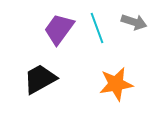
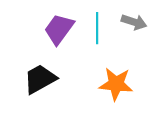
cyan line: rotated 20 degrees clockwise
orange star: rotated 16 degrees clockwise
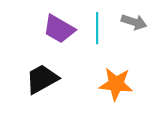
purple trapezoid: rotated 96 degrees counterclockwise
black trapezoid: moved 2 px right
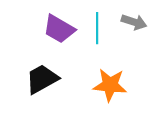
orange star: moved 6 px left, 1 px down
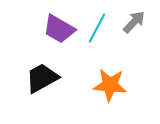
gray arrow: rotated 65 degrees counterclockwise
cyan line: rotated 28 degrees clockwise
black trapezoid: moved 1 px up
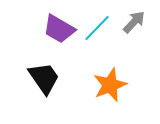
cyan line: rotated 16 degrees clockwise
black trapezoid: moved 2 px right; rotated 84 degrees clockwise
orange star: rotated 28 degrees counterclockwise
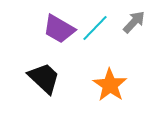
cyan line: moved 2 px left
black trapezoid: rotated 12 degrees counterclockwise
orange star: rotated 16 degrees counterclockwise
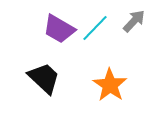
gray arrow: moved 1 px up
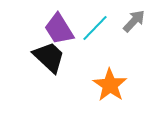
purple trapezoid: rotated 28 degrees clockwise
black trapezoid: moved 5 px right, 21 px up
